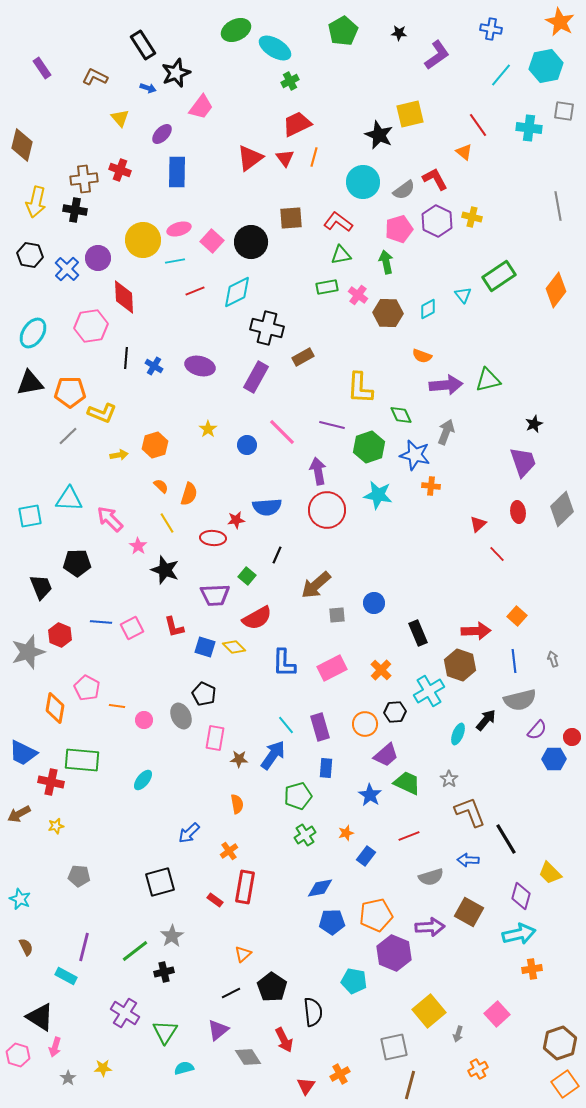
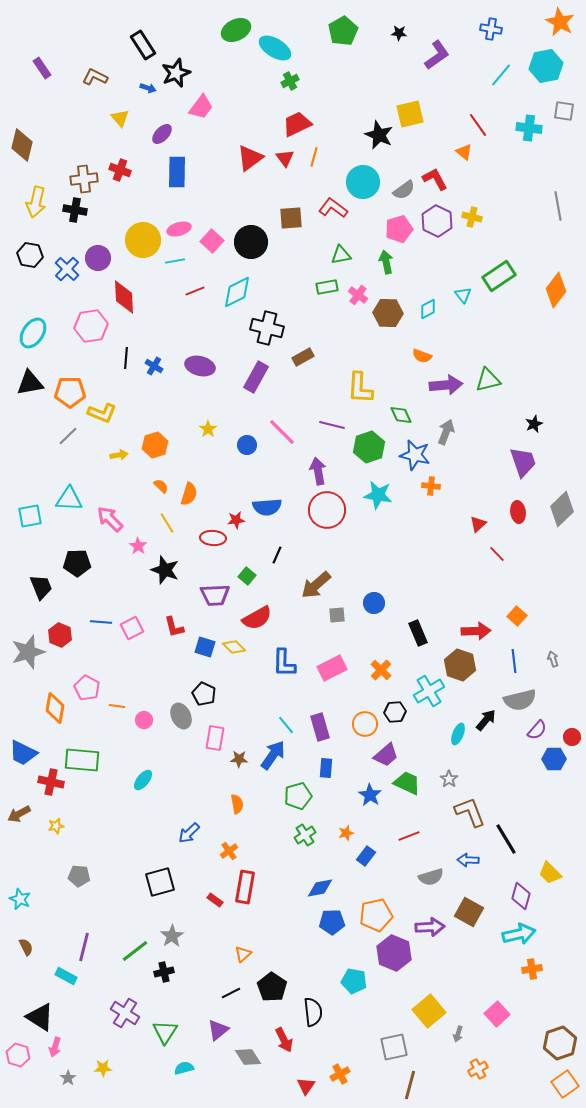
red L-shape at (338, 222): moved 5 px left, 14 px up
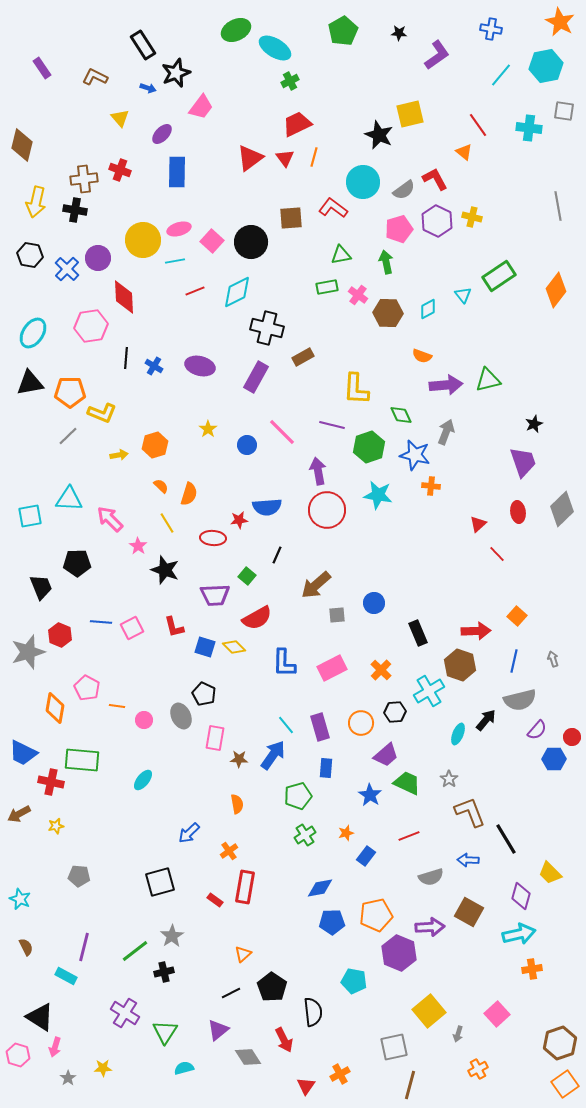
yellow L-shape at (360, 388): moved 4 px left, 1 px down
red star at (236, 520): moved 3 px right
blue line at (514, 661): rotated 20 degrees clockwise
orange circle at (365, 724): moved 4 px left, 1 px up
purple hexagon at (394, 953): moved 5 px right
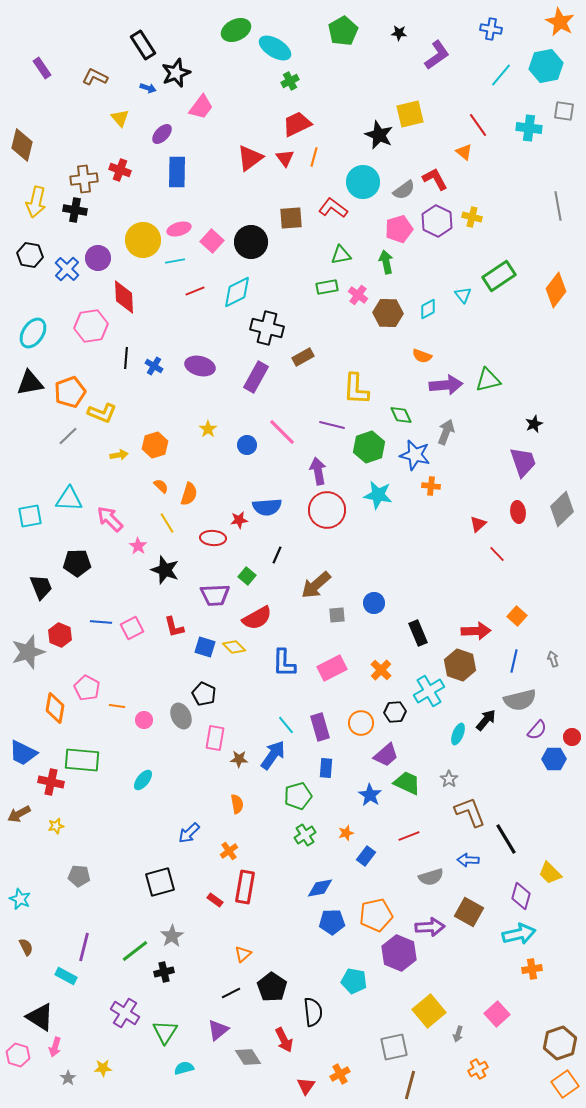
orange pentagon at (70, 392): rotated 20 degrees counterclockwise
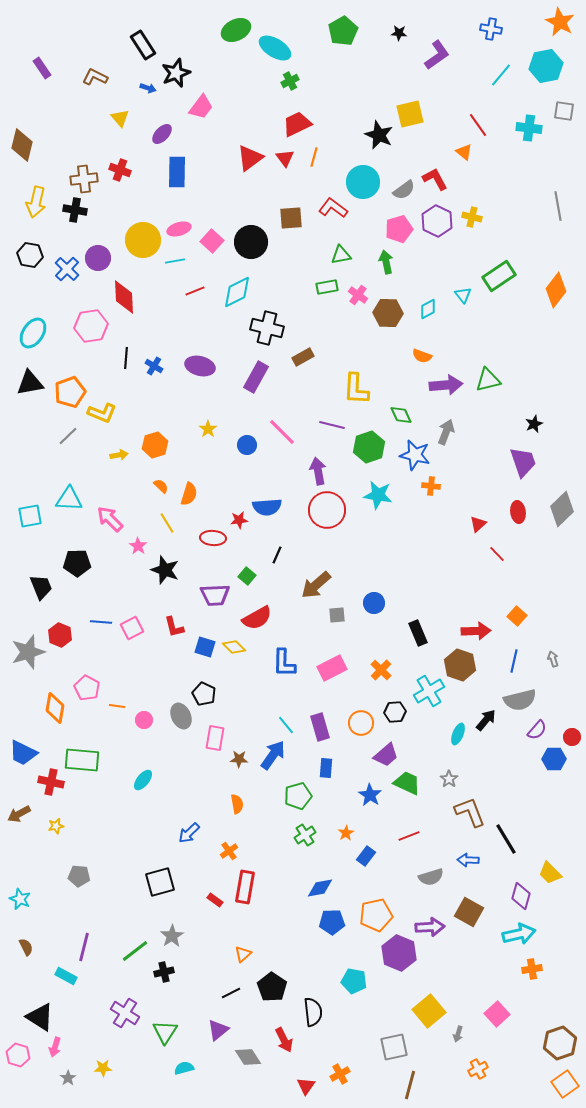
orange star at (346, 833): rotated 14 degrees counterclockwise
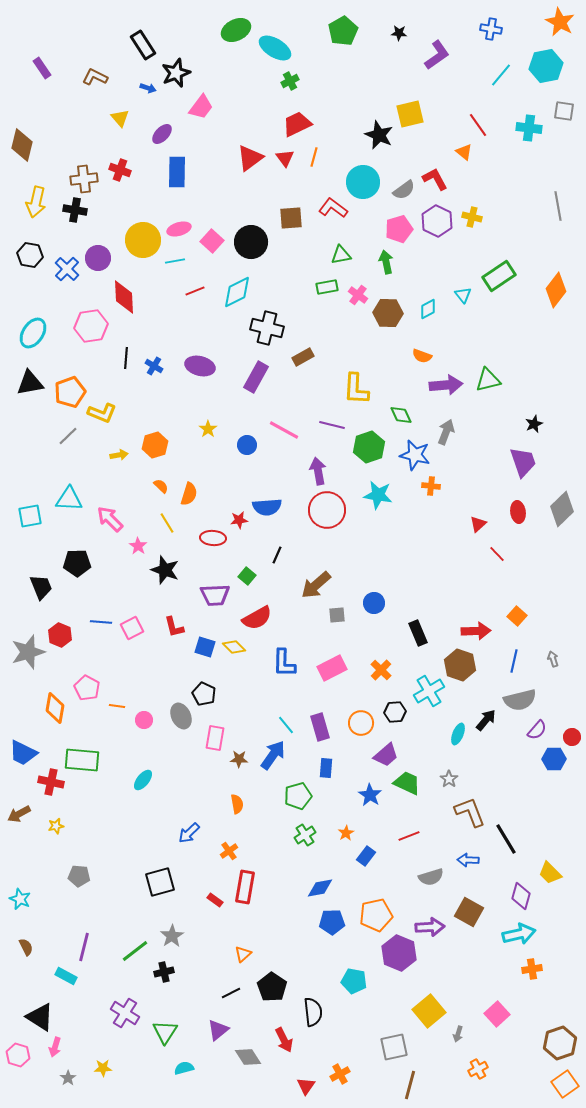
pink line at (282, 432): moved 2 px right, 2 px up; rotated 16 degrees counterclockwise
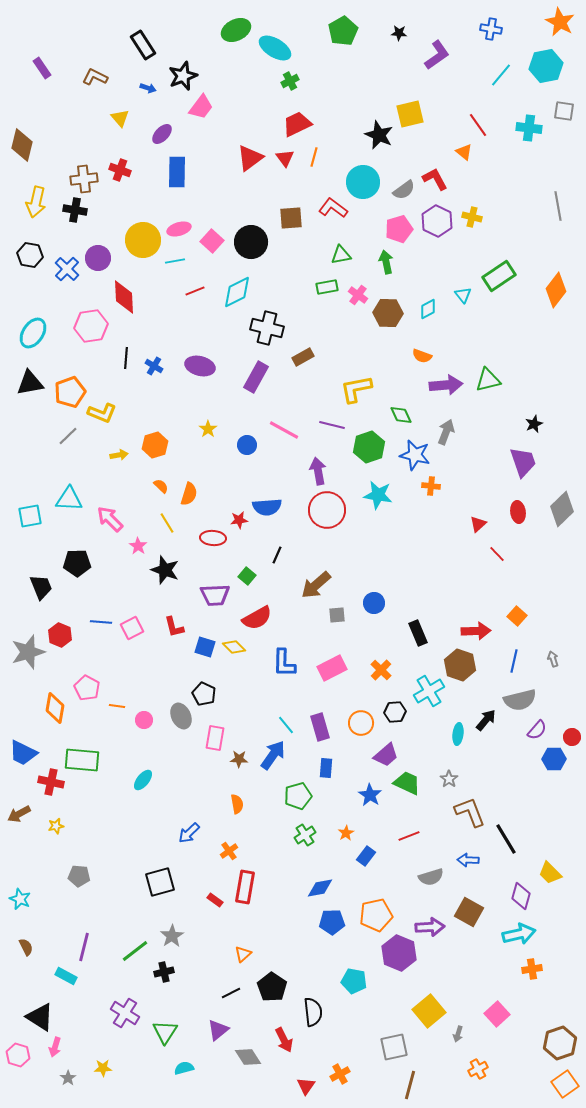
black star at (176, 73): moved 7 px right, 3 px down
yellow L-shape at (356, 389): rotated 76 degrees clockwise
cyan ellipse at (458, 734): rotated 15 degrees counterclockwise
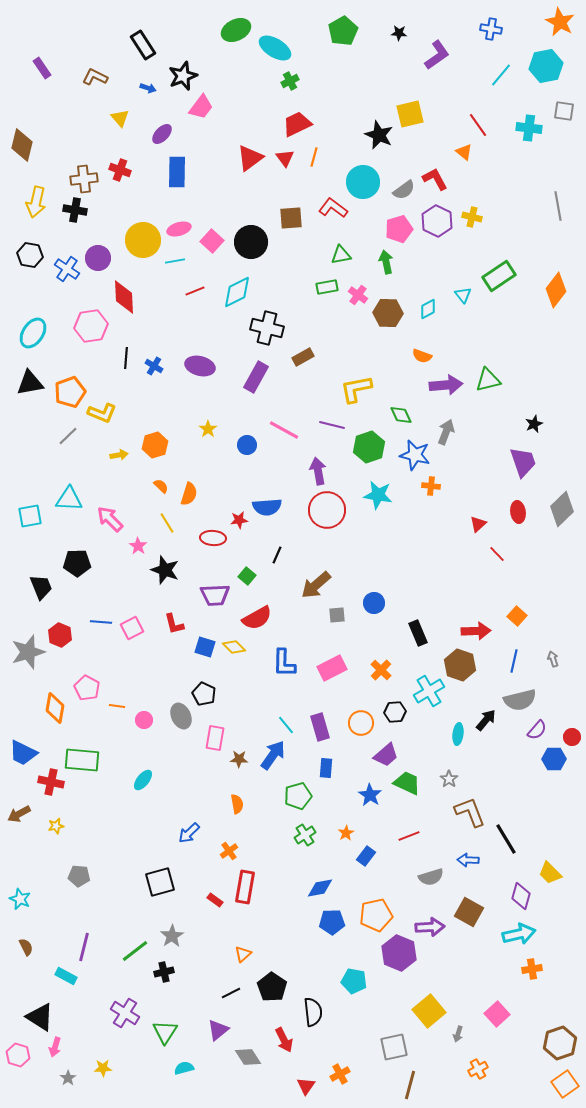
blue cross at (67, 269): rotated 10 degrees counterclockwise
red L-shape at (174, 627): moved 3 px up
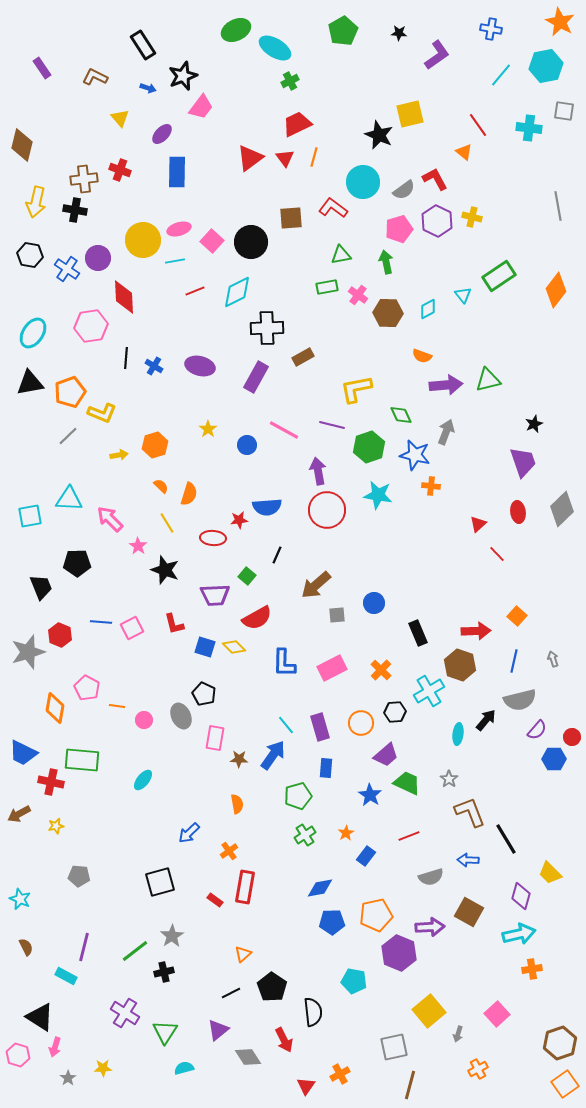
black cross at (267, 328): rotated 16 degrees counterclockwise
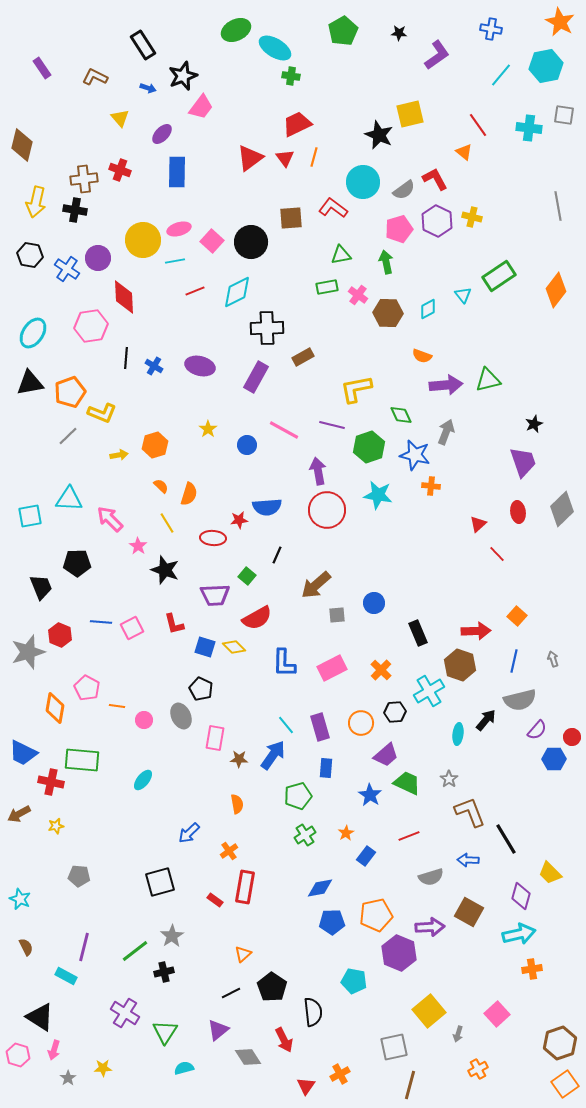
green cross at (290, 81): moved 1 px right, 5 px up; rotated 36 degrees clockwise
gray square at (564, 111): moved 4 px down
black pentagon at (204, 694): moved 3 px left, 5 px up
pink arrow at (55, 1047): moved 1 px left, 3 px down
